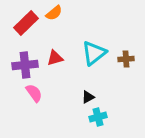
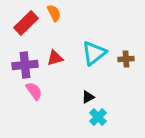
orange semicircle: rotated 78 degrees counterclockwise
pink semicircle: moved 2 px up
cyan cross: rotated 30 degrees counterclockwise
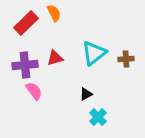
black triangle: moved 2 px left, 3 px up
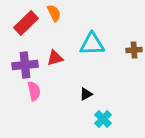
cyan triangle: moved 2 px left, 9 px up; rotated 36 degrees clockwise
brown cross: moved 8 px right, 9 px up
pink semicircle: rotated 24 degrees clockwise
cyan cross: moved 5 px right, 2 px down
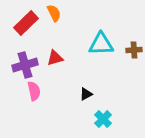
cyan triangle: moved 9 px right
purple cross: rotated 10 degrees counterclockwise
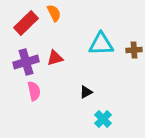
purple cross: moved 1 px right, 3 px up
black triangle: moved 2 px up
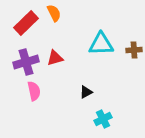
cyan cross: rotated 18 degrees clockwise
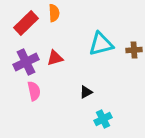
orange semicircle: rotated 24 degrees clockwise
cyan triangle: rotated 12 degrees counterclockwise
purple cross: rotated 10 degrees counterclockwise
